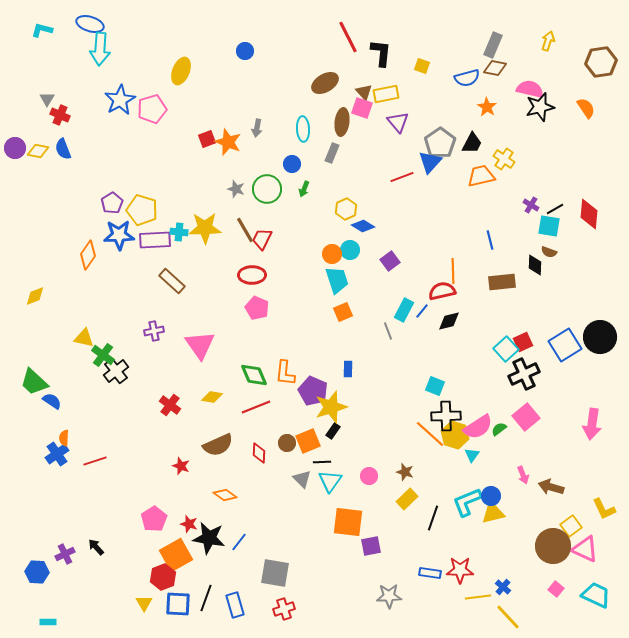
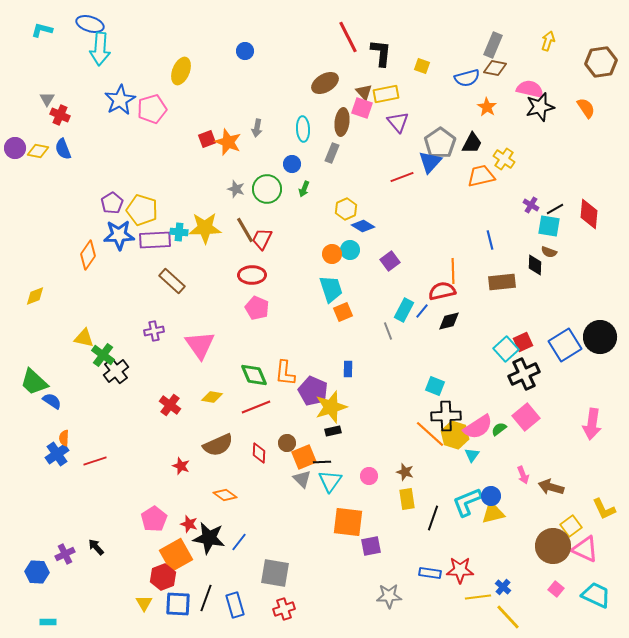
cyan trapezoid at (337, 280): moved 6 px left, 9 px down
black rectangle at (333, 431): rotated 42 degrees clockwise
orange square at (308, 441): moved 4 px left, 16 px down
yellow rectangle at (407, 499): rotated 55 degrees counterclockwise
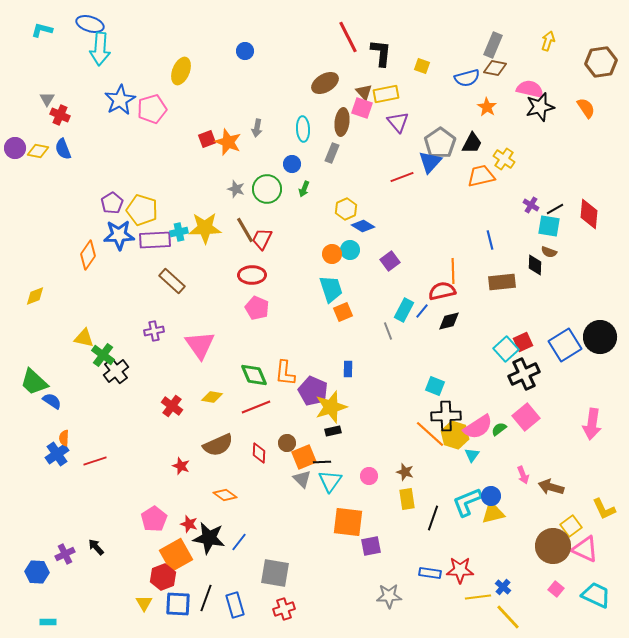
cyan cross at (179, 232): rotated 18 degrees counterclockwise
red cross at (170, 405): moved 2 px right, 1 px down
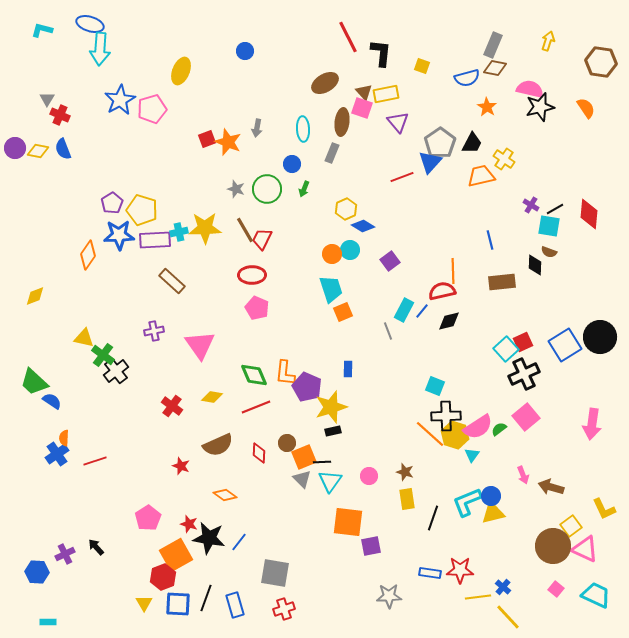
brown hexagon at (601, 62): rotated 16 degrees clockwise
purple pentagon at (313, 391): moved 6 px left, 4 px up
pink pentagon at (154, 519): moved 6 px left, 1 px up
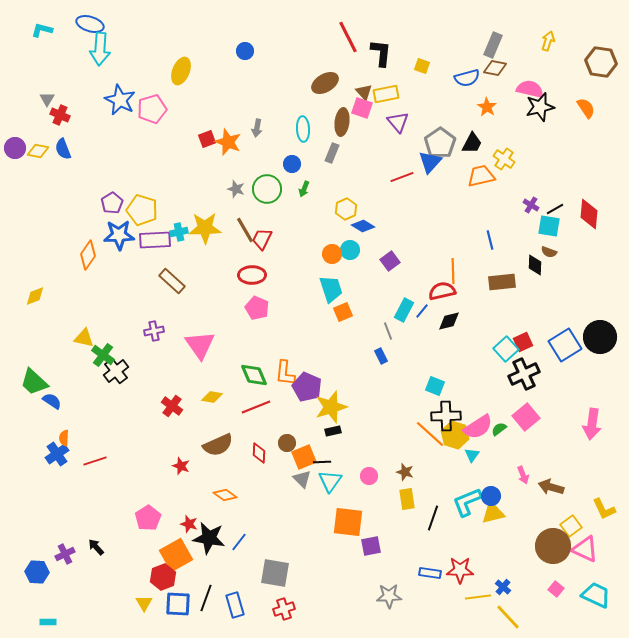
blue star at (120, 100): rotated 16 degrees counterclockwise
blue rectangle at (348, 369): moved 33 px right, 13 px up; rotated 28 degrees counterclockwise
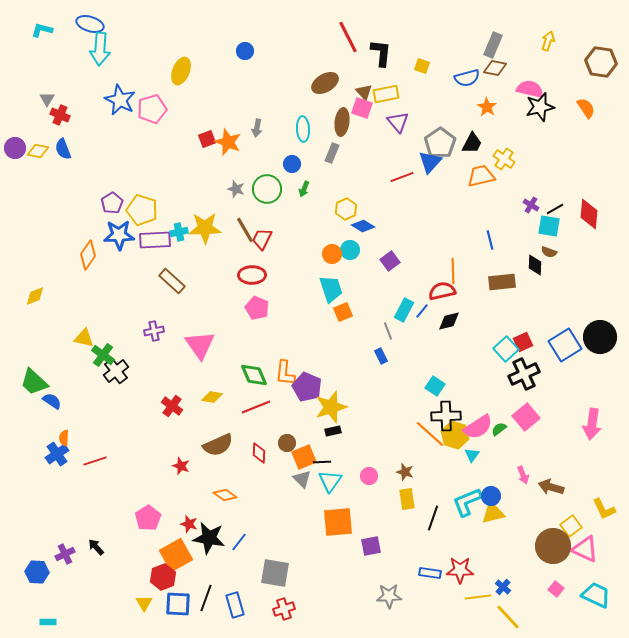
cyan square at (435, 386): rotated 12 degrees clockwise
orange square at (348, 522): moved 10 px left; rotated 12 degrees counterclockwise
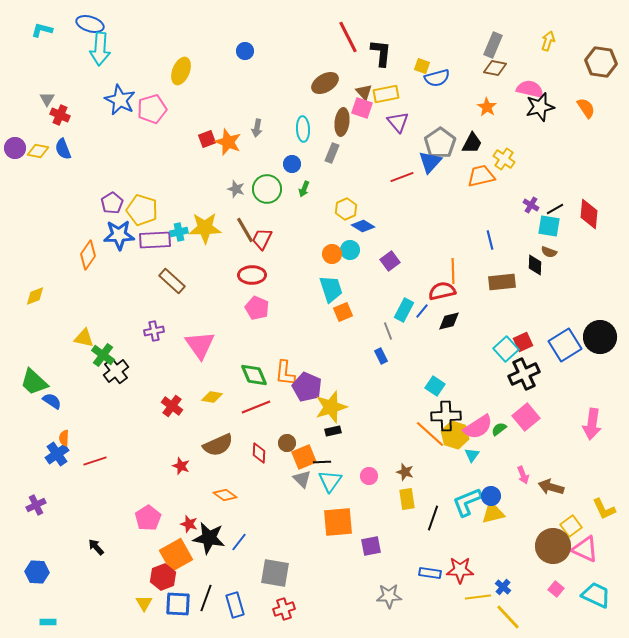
blue semicircle at (467, 78): moved 30 px left
purple cross at (65, 554): moved 29 px left, 49 px up
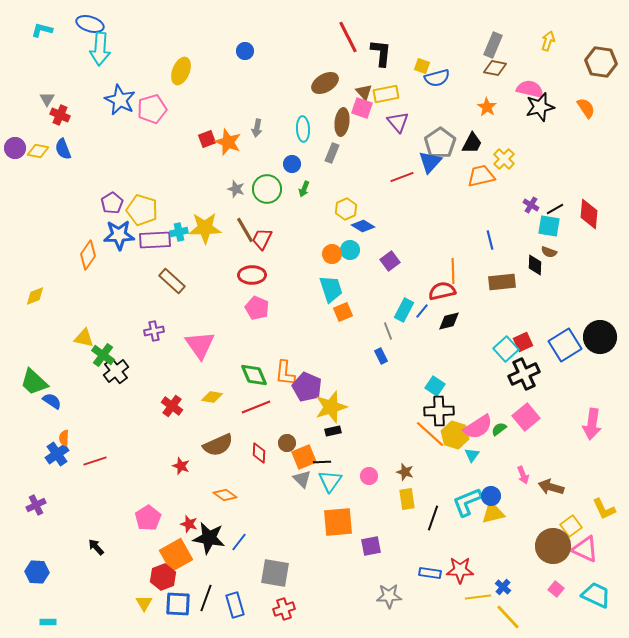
yellow cross at (504, 159): rotated 10 degrees clockwise
black cross at (446, 416): moved 7 px left, 5 px up
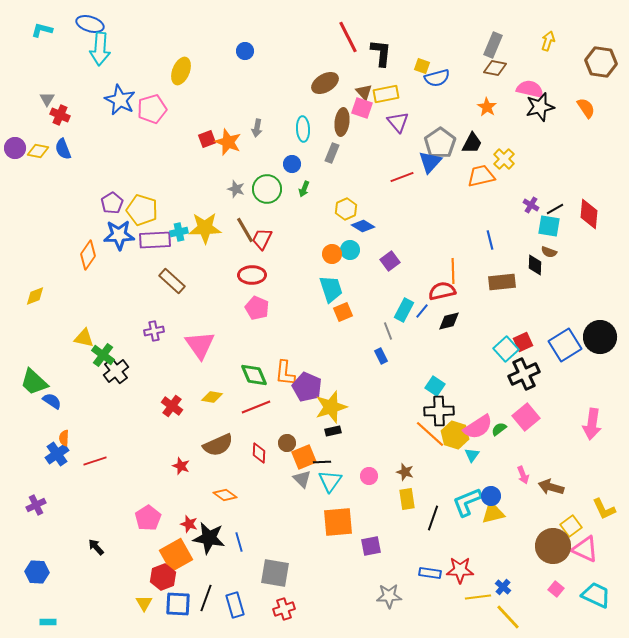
blue line at (239, 542): rotated 54 degrees counterclockwise
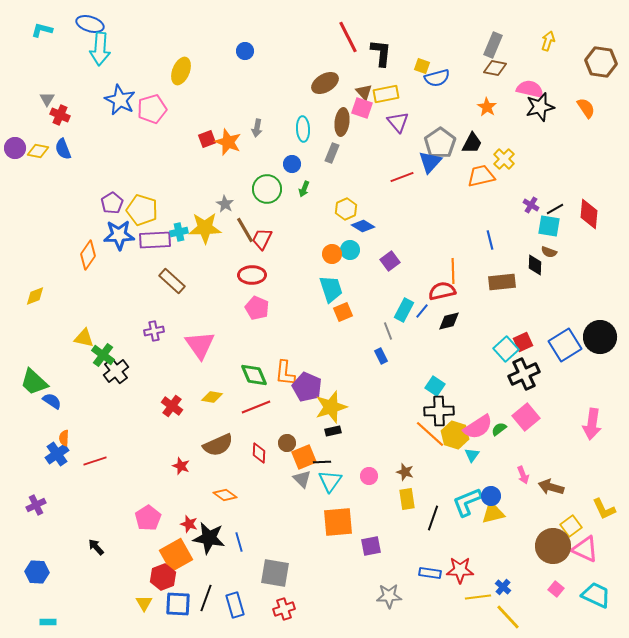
gray star at (236, 189): moved 11 px left, 15 px down; rotated 12 degrees clockwise
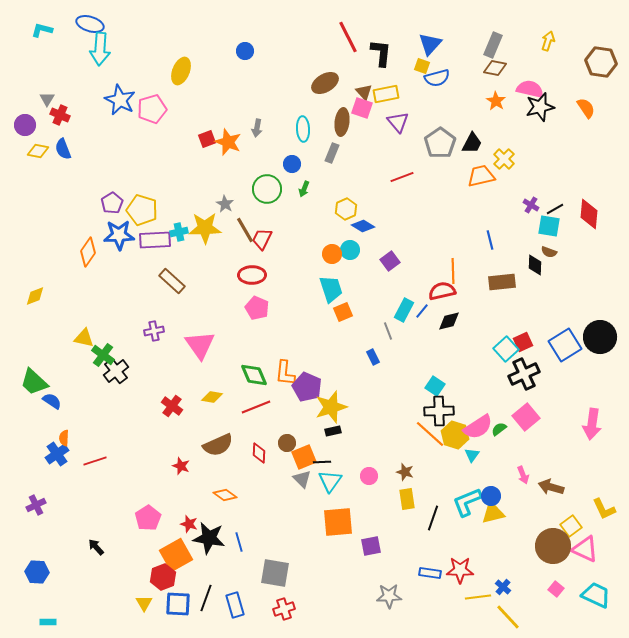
orange star at (487, 107): moved 9 px right, 6 px up
purple circle at (15, 148): moved 10 px right, 23 px up
blue triangle at (430, 162): moved 118 px up
orange diamond at (88, 255): moved 3 px up
blue rectangle at (381, 356): moved 8 px left, 1 px down
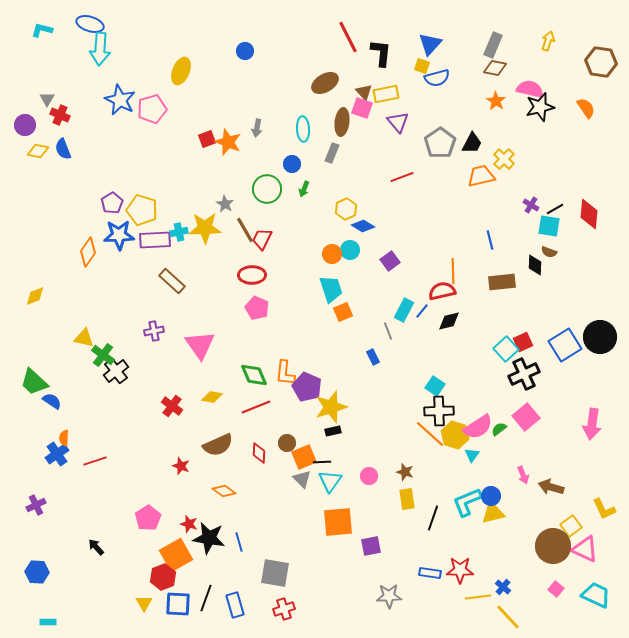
orange diamond at (225, 495): moved 1 px left, 4 px up
